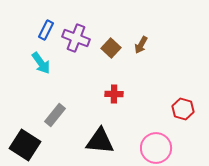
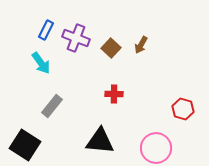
gray rectangle: moved 3 px left, 9 px up
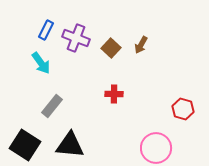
black triangle: moved 30 px left, 4 px down
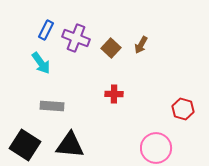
gray rectangle: rotated 55 degrees clockwise
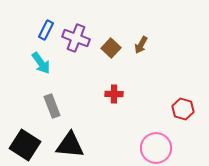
gray rectangle: rotated 65 degrees clockwise
